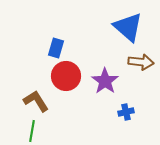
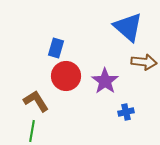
brown arrow: moved 3 px right
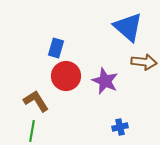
purple star: rotated 12 degrees counterclockwise
blue cross: moved 6 px left, 15 px down
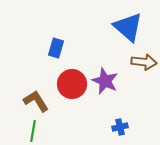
red circle: moved 6 px right, 8 px down
green line: moved 1 px right
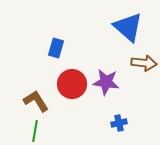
brown arrow: moved 1 px down
purple star: moved 1 px right, 1 px down; rotated 16 degrees counterclockwise
blue cross: moved 1 px left, 4 px up
green line: moved 2 px right
